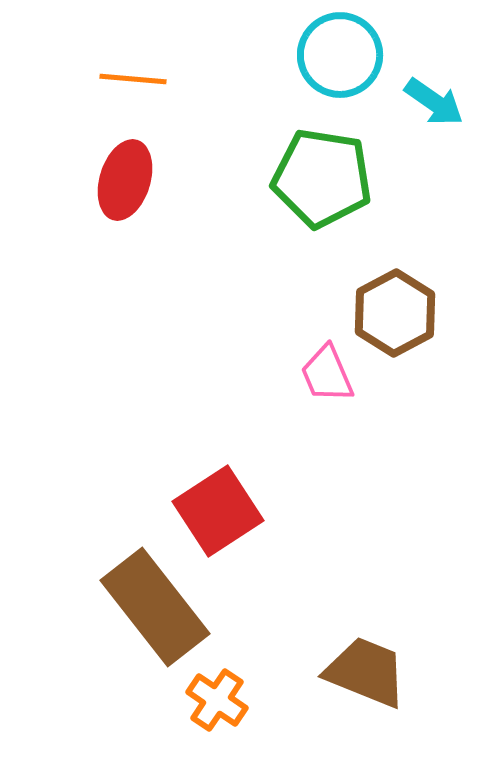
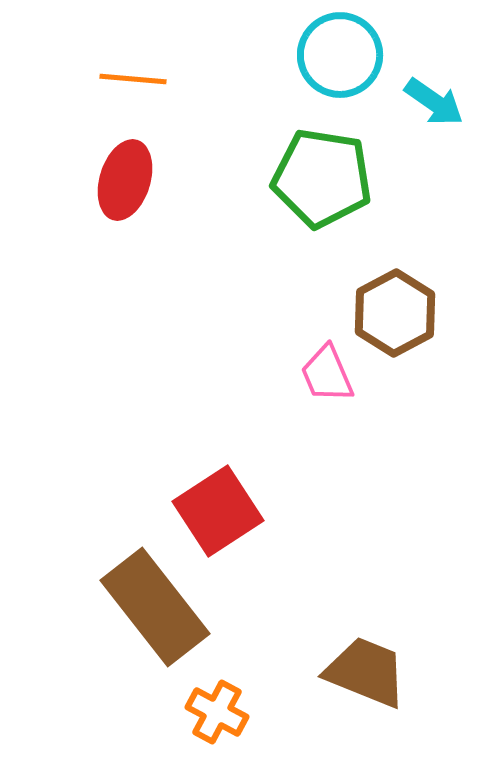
orange cross: moved 12 px down; rotated 6 degrees counterclockwise
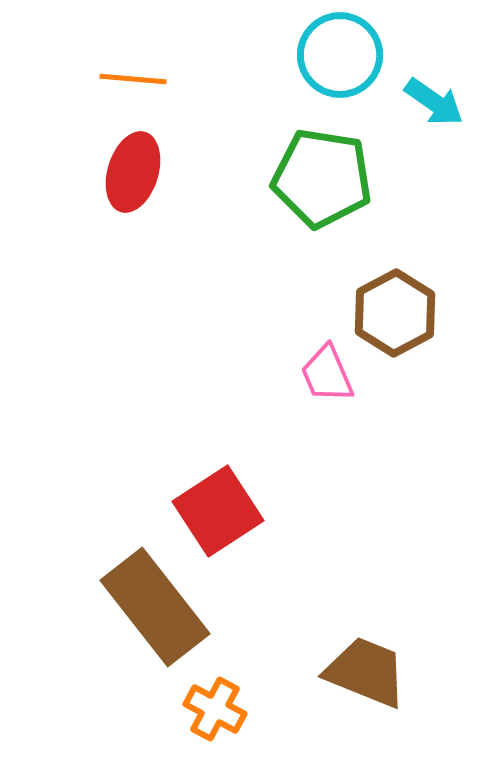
red ellipse: moved 8 px right, 8 px up
orange cross: moved 2 px left, 3 px up
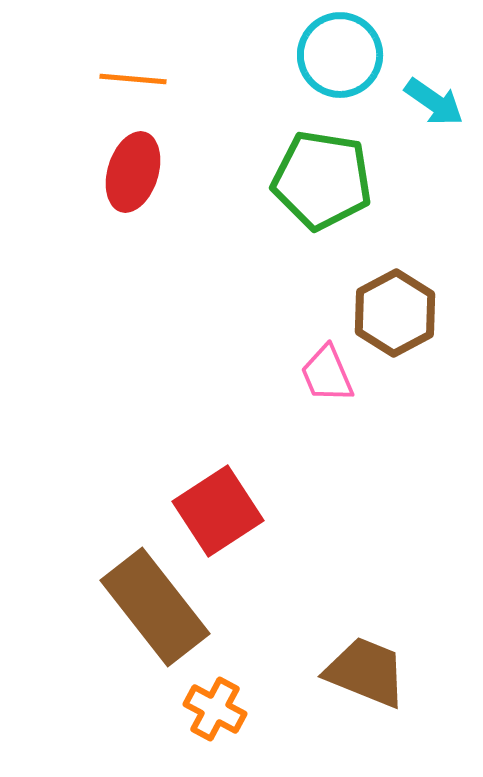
green pentagon: moved 2 px down
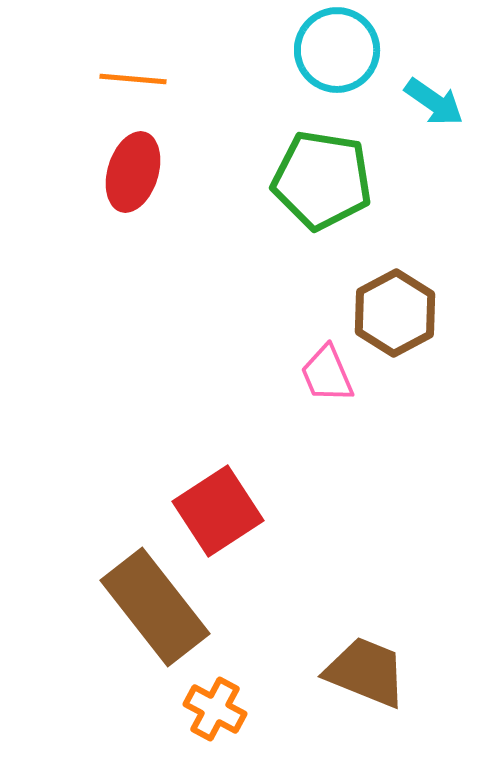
cyan circle: moved 3 px left, 5 px up
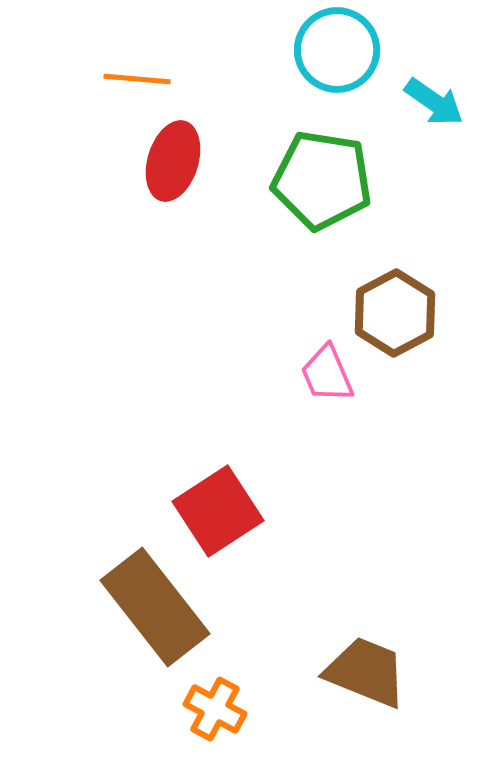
orange line: moved 4 px right
red ellipse: moved 40 px right, 11 px up
